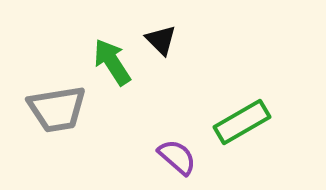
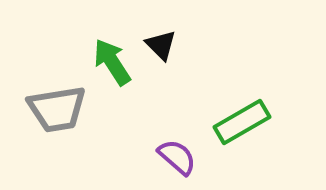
black triangle: moved 5 px down
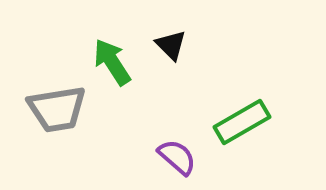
black triangle: moved 10 px right
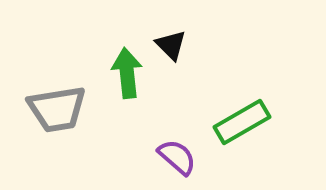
green arrow: moved 15 px right, 11 px down; rotated 27 degrees clockwise
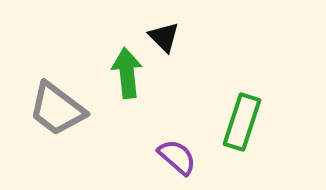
black triangle: moved 7 px left, 8 px up
gray trapezoid: rotated 46 degrees clockwise
green rectangle: rotated 42 degrees counterclockwise
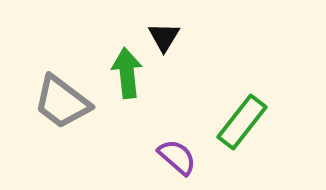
black triangle: rotated 16 degrees clockwise
gray trapezoid: moved 5 px right, 7 px up
green rectangle: rotated 20 degrees clockwise
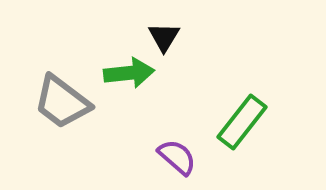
green arrow: moved 2 px right; rotated 90 degrees clockwise
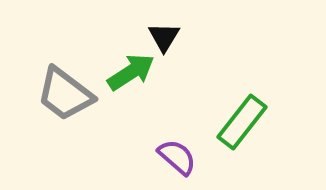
green arrow: moved 2 px right, 1 px up; rotated 27 degrees counterclockwise
gray trapezoid: moved 3 px right, 8 px up
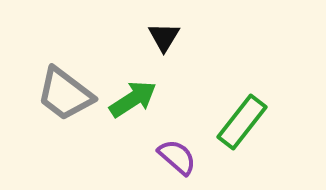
green arrow: moved 2 px right, 27 px down
